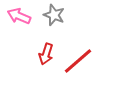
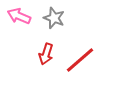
gray star: moved 3 px down
red line: moved 2 px right, 1 px up
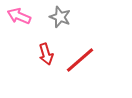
gray star: moved 6 px right, 1 px up
red arrow: rotated 35 degrees counterclockwise
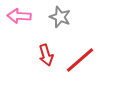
pink arrow: rotated 20 degrees counterclockwise
red arrow: moved 1 px down
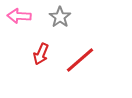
gray star: rotated 15 degrees clockwise
red arrow: moved 5 px left, 1 px up; rotated 40 degrees clockwise
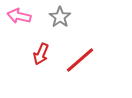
pink arrow: rotated 10 degrees clockwise
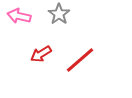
gray star: moved 1 px left, 3 px up
red arrow: rotated 35 degrees clockwise
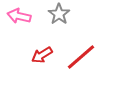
red arrow: moved 1 px right, 1 px down
red line: moved 1 px right, 3 px up
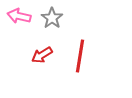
gray star: moved 7 px left, 4 px down
red line: moved 1 px left, 1 px up; rotated 40 degrees counterclockwise
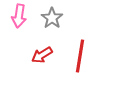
pink arrow: rotated 95 degrees counterclockwise
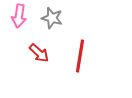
gray star: rotated 20 degrees counterclockwise
red arrow: moved 3 px left, 2 px up; rotated 105 degrees counterclockwise
